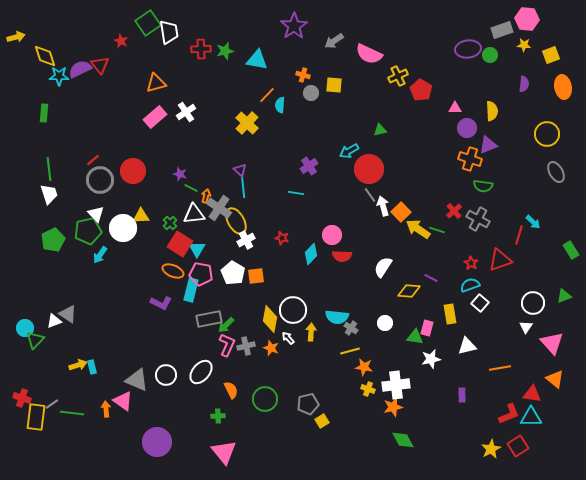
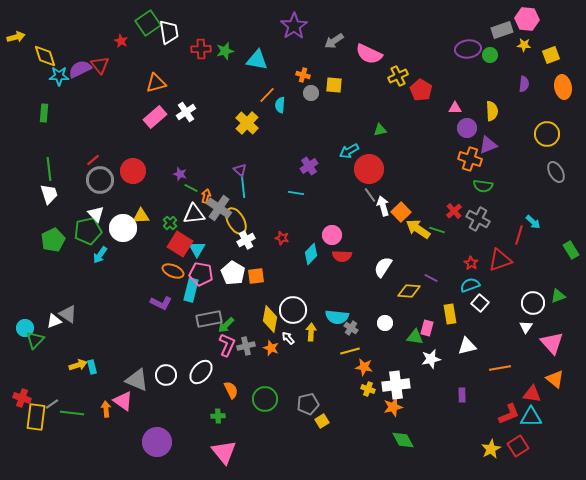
green triangle at (564, 296): moved 6 px left
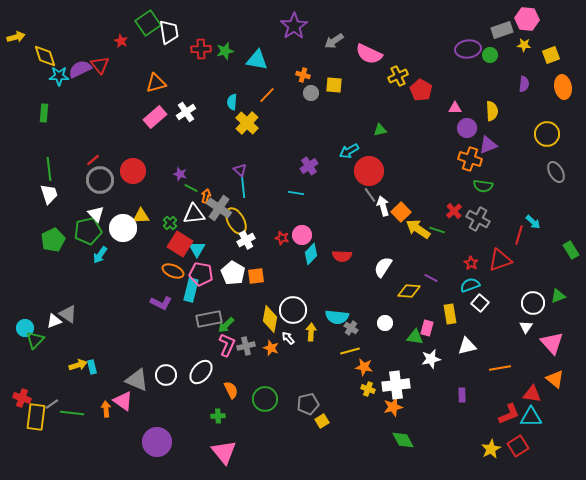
cyan semicircle at (280, 105): moved 48 px left, 3 px up
red circle at (369, 169): moved 2 px down
pink circle at (332, 235): moved 30 px left
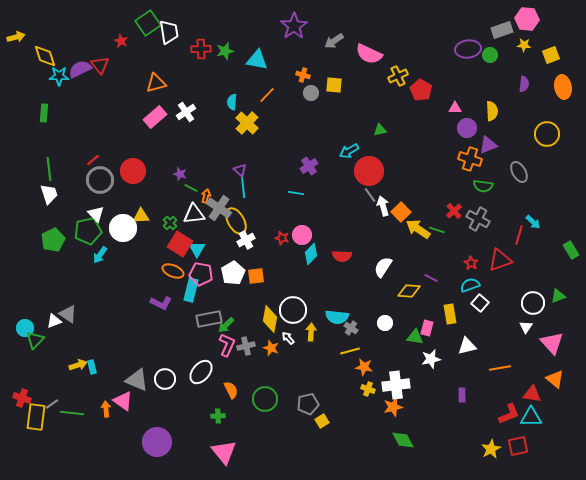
gray ellipse at (556, 172): moved 37 px left
white pentagon at (233, 273): rotated 10 degrees clockwise
white circle at (166, 375): moved 1 px left, 4 px down
red square at (518, 446): rotated 20 degrees clockwise
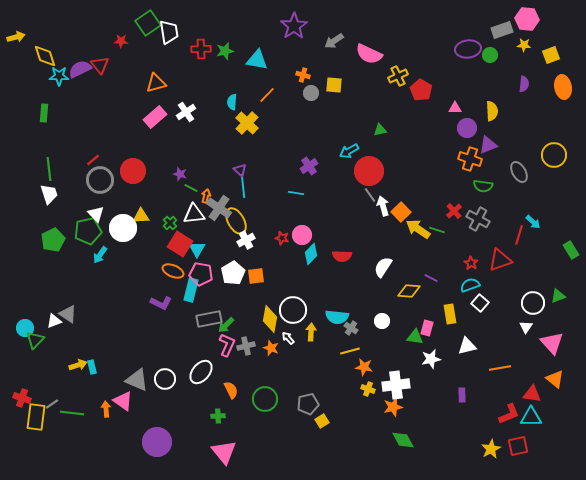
red star at (121, 41): rotated 24 degrees counterclockwise
yellow circle at (547, 134): moved 7 px right, 21 px down
white circle at (385, 323): moved 3 px left, 2 px up
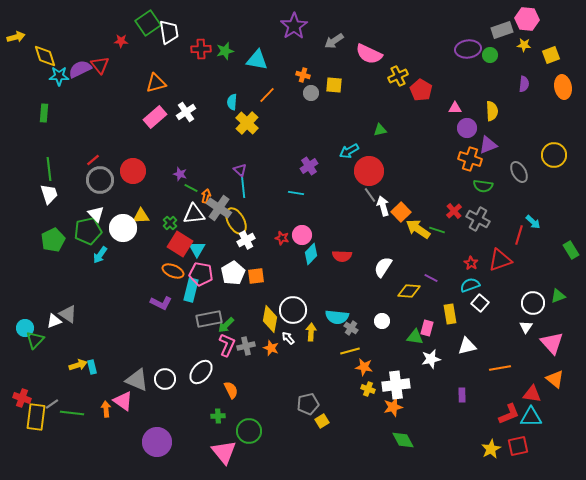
green circle at (265, 399): moved 16 px left, 32 px down
